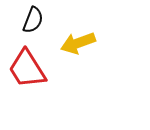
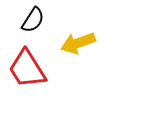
black semicircle: rotated 12 degrees clockwise
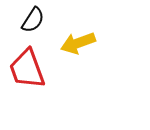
red trapezoid: rotated 12 degrees clockwise
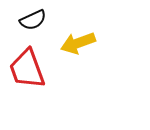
black semicircle: rotated 32 degrees clockwise
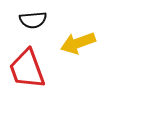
black semicircle: rotated 20 degrees clockwise
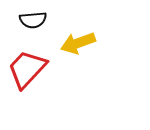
red trapezoid: rotated 63 degrees clockwise
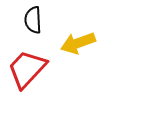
black semicircle: rotated 92 degrees clockwise
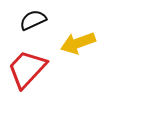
black semicircle: rotated 68 degrees clockwise
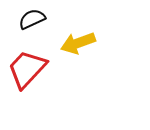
black semicircle: moved 1 px left, 1 px up
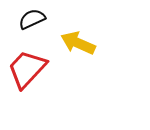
yellow arrow: rotated 44 degrees clockwise
